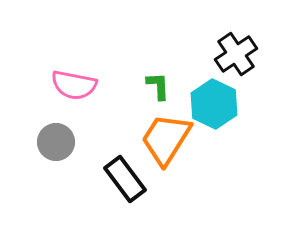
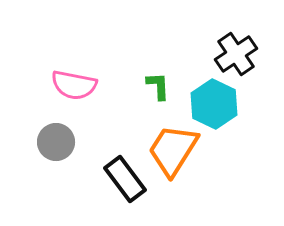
orange trapezoid: moved 7 px right, 11 px down
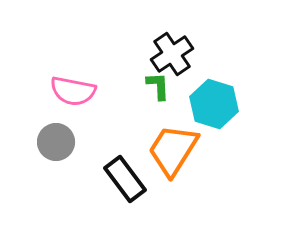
black cross: moved 64 px left
pink semicircle: moved 1 px left, 6 px down
cyan hexagon: rotated 9 degrees counterclockwise
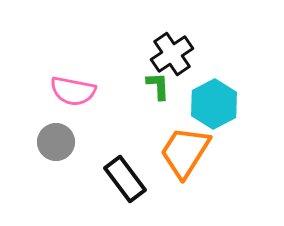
cyan hexagon: rotated 15 degrees clockwise
orange trapezoid: moved 12 px right, 2 px down
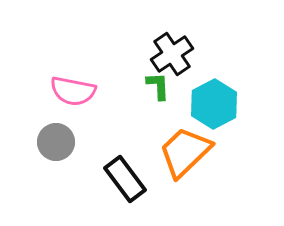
orange trapezoid: rotated 14 degrees clockwise
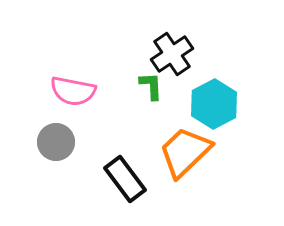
green L-shape: moved 7 px left
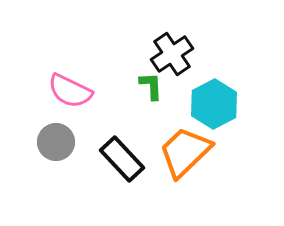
pink semicircle: moved 3 px left; rotated 15 degrees clockwise
black rectangle: moved 3 px left, 20 px up; rotated 6 degrees counterclockwise
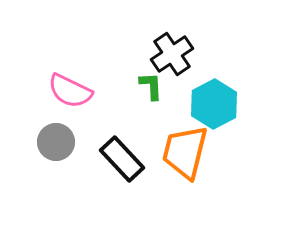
orange trapezoid: rotated 32 degrees counterclockwise
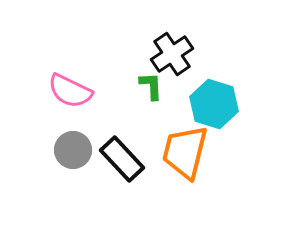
cyan hexagon: rotated 15 degrees counterclockwise
gray circle: moved 17 px right, 8 px down
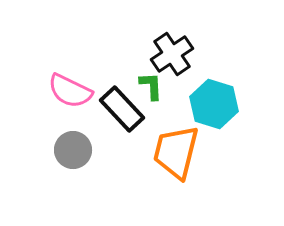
orange trapezoid: moved 9 px left
black rectangle: moved 50 px up
